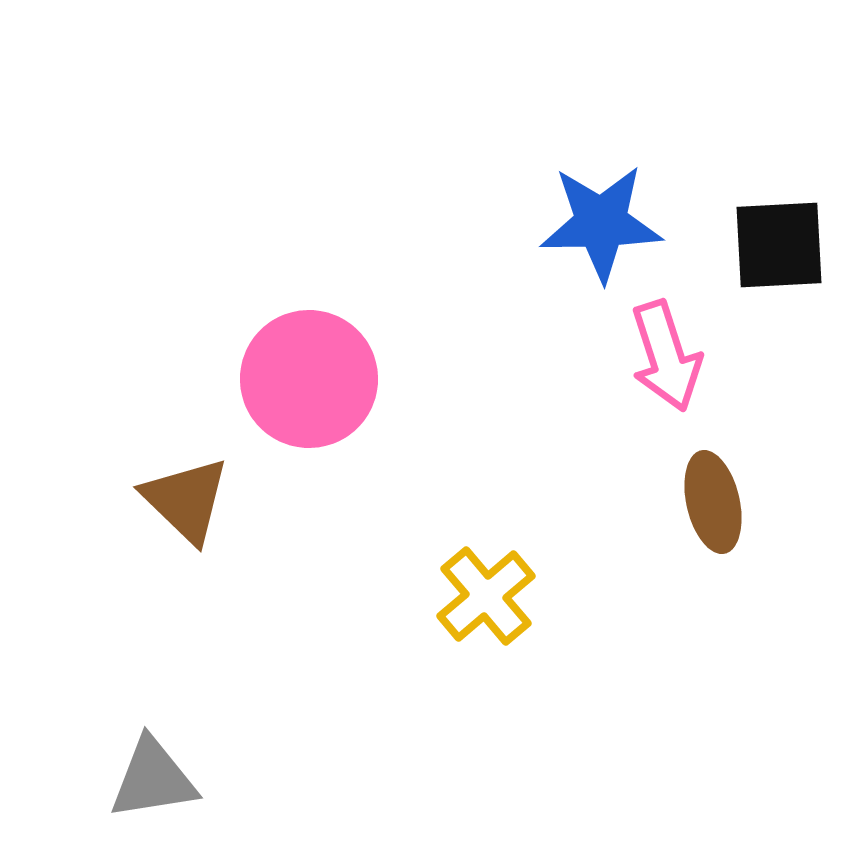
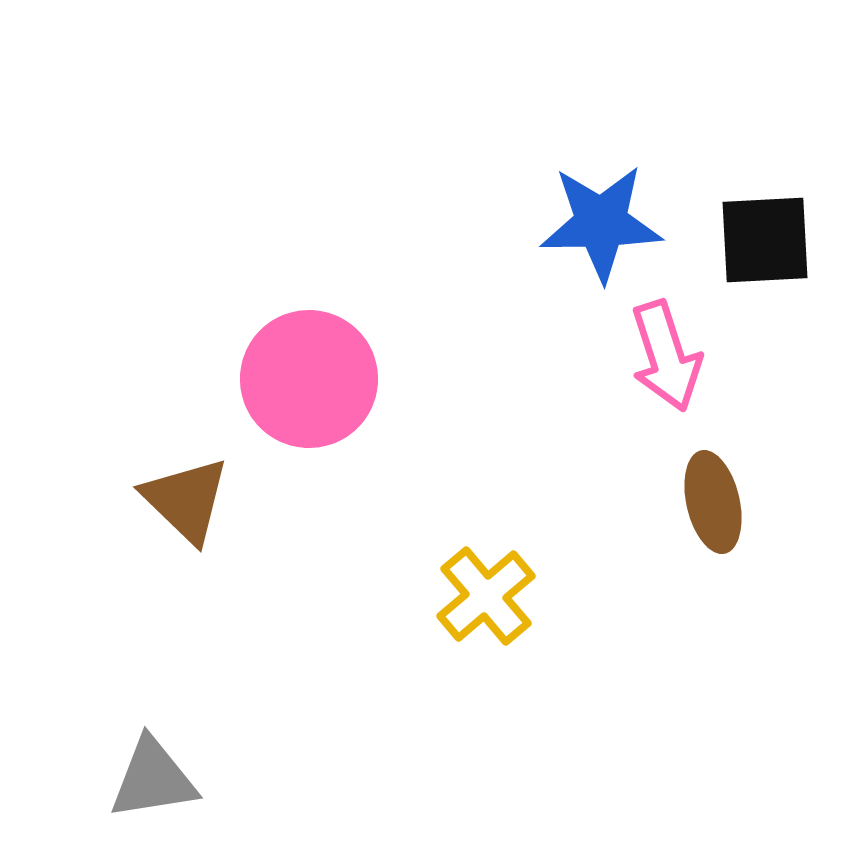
black square: moved 14 px left, 5 px up
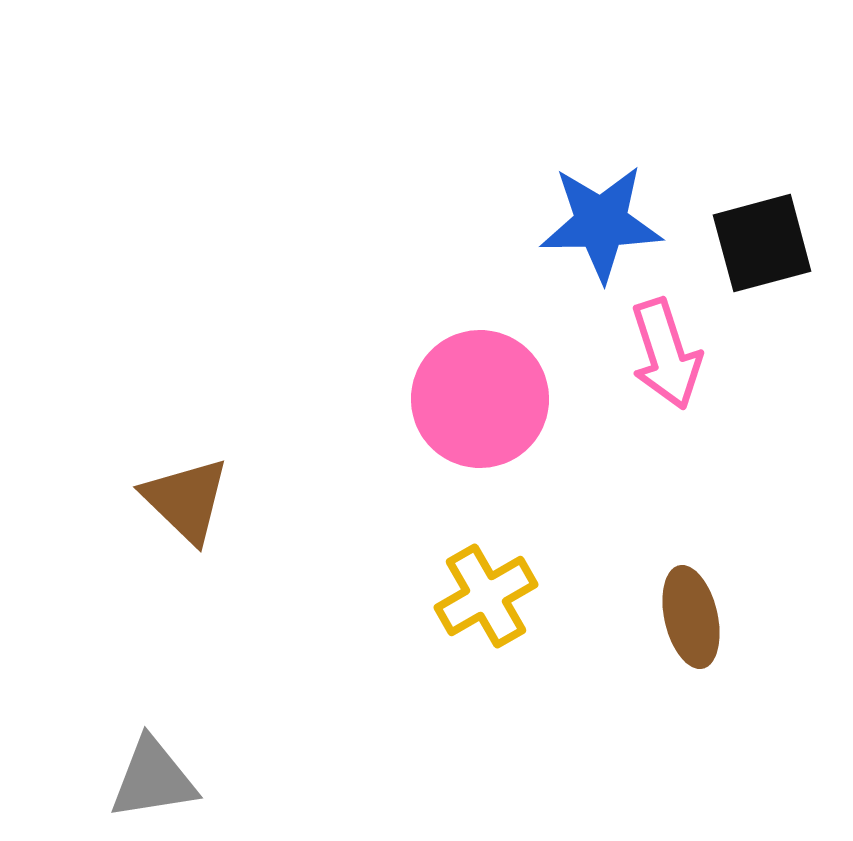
black square: moved 3 px left, 3 px down; rotated 12 degrees counterclockwise
pink arrow: moved 2 px up
pink circle: moved 171 px right, 20 px down
brown ellipse: moved 22 px left, 115 px down
yellow cross: rotated 10 degrees clockwise
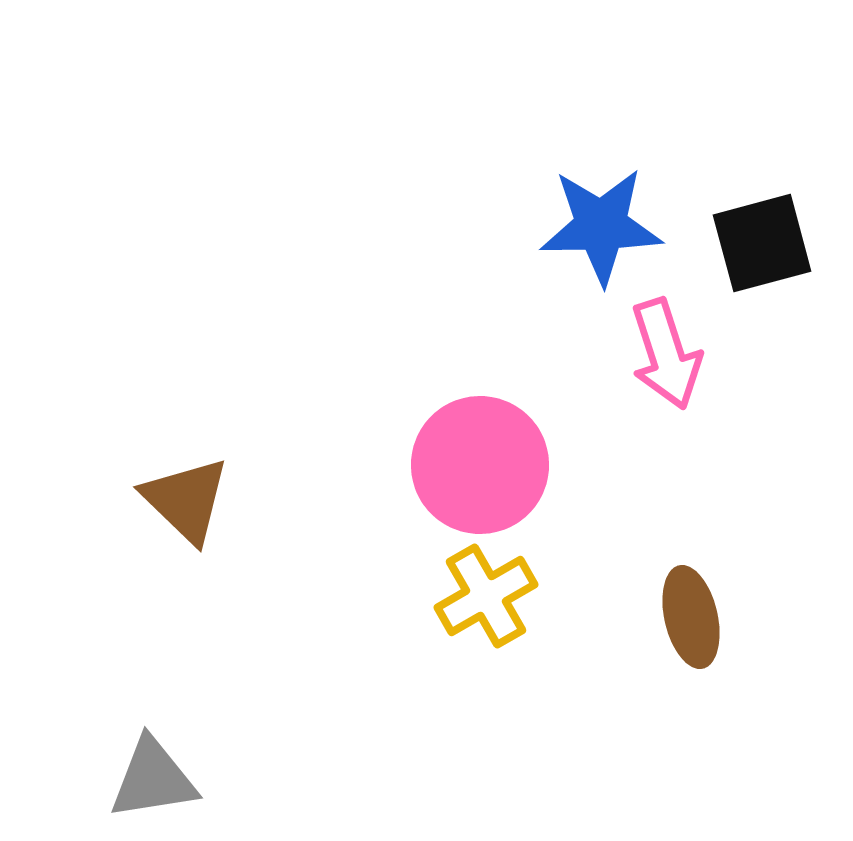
blue star: moved 3 px down
pink circle: moved 66 px down
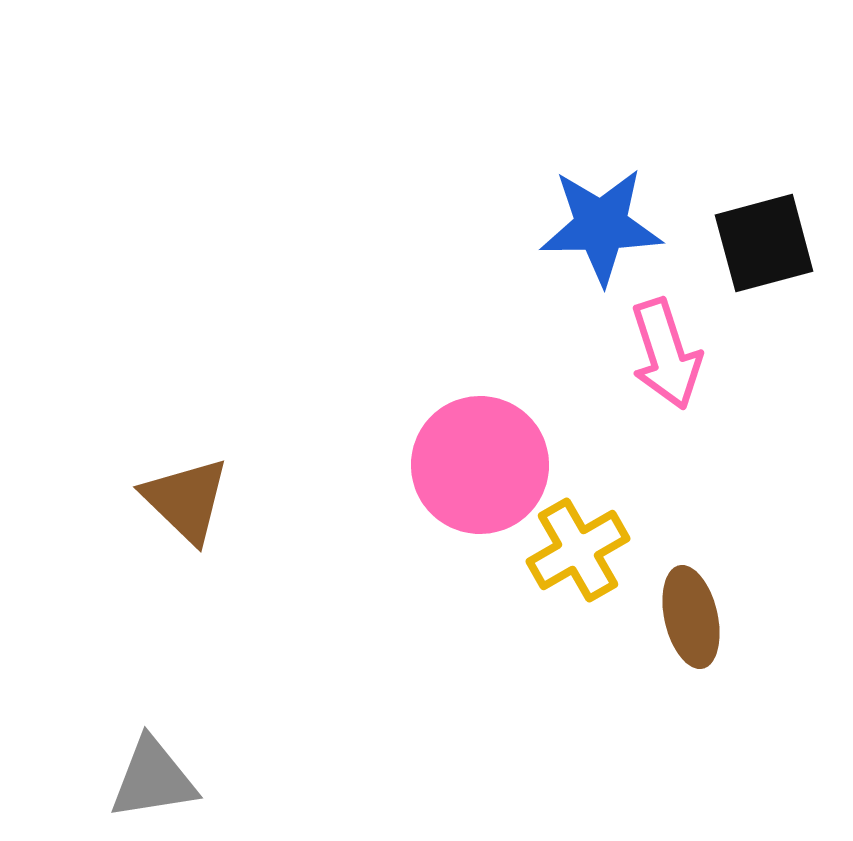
black square: moved 2 px right
yellow cross: moved 92 px right, 46 px up
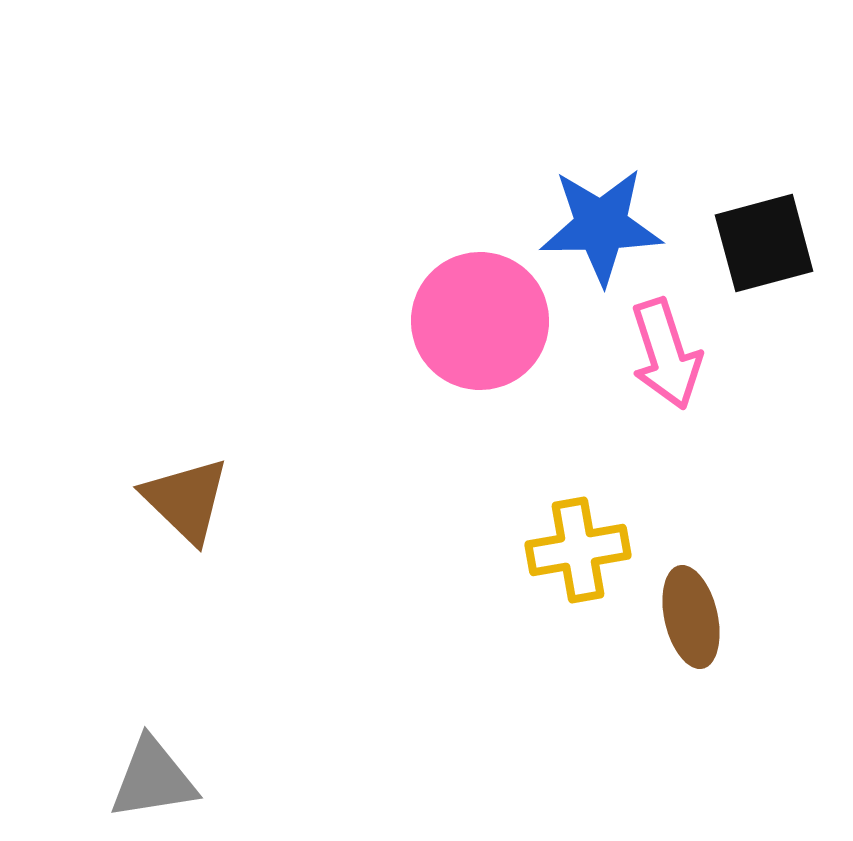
pink circle: moved 144 px up
yellow cross: rotated 20 degrees clockwise
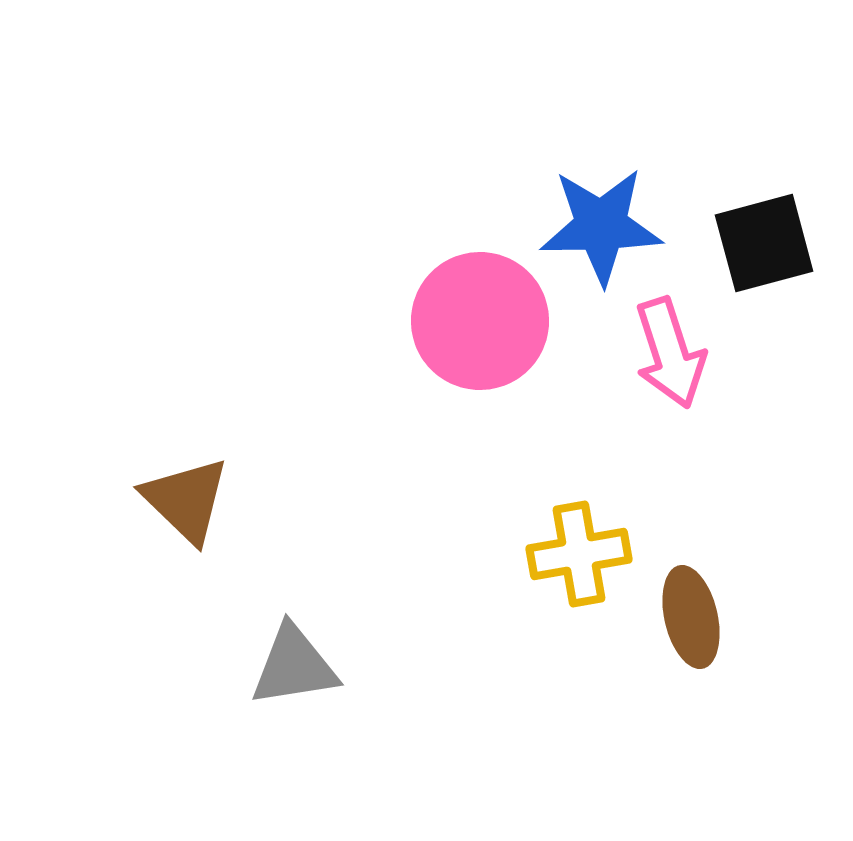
pink arrow: moved 4 px right, 1 px up
yellow cross: moved 1 px right, 4 px down
gray triangle: moved 141 px right, 113 px up
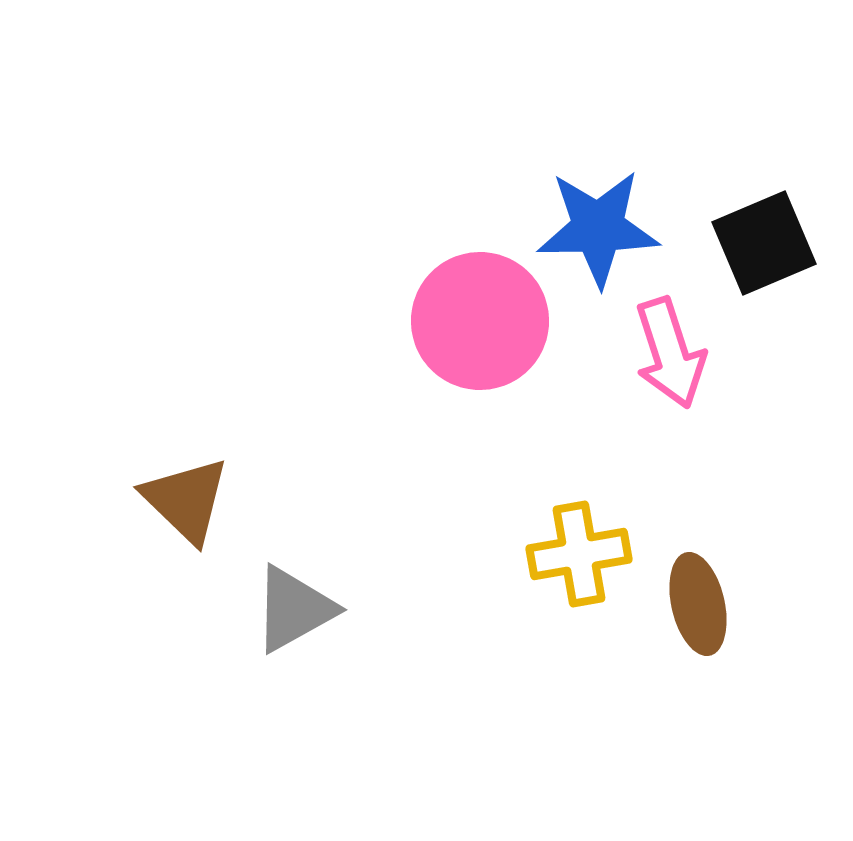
blue star: moved 3 px left, 2 px down
black square: rotated 8 degrees counterclockwise
brown ellipse: moved 7 px right, 13 px up
gray triangle: moved 57 px up; rotated 20 degrees counterclockwise
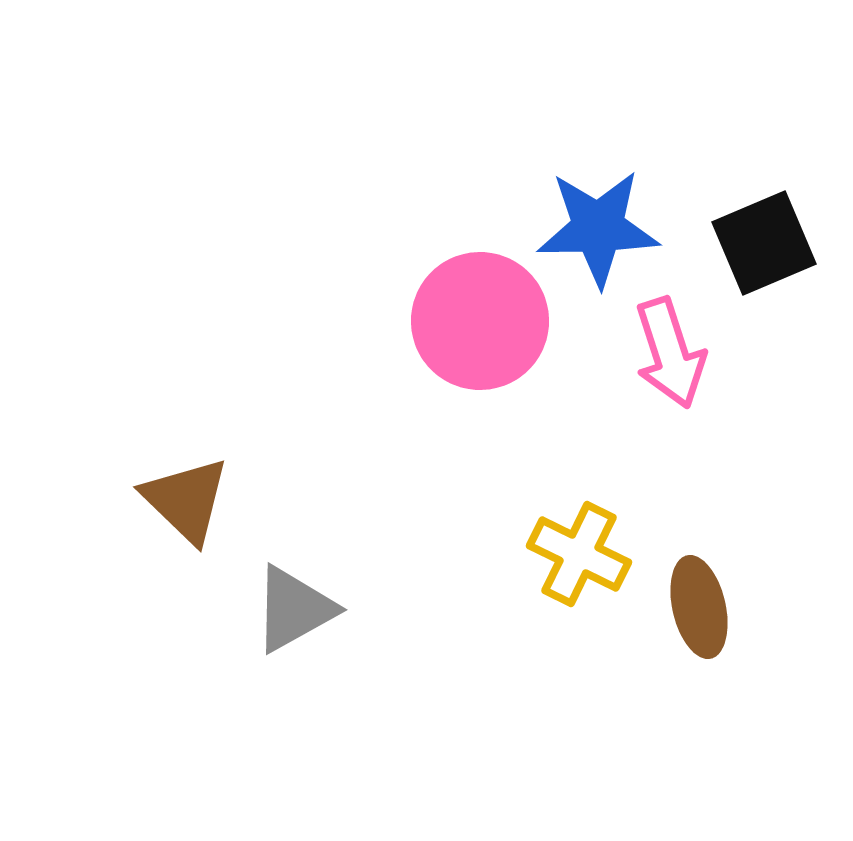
yellow cross: rotated 36 degrees clockwise
brown ellipse: moved 1 px right, 3 px down
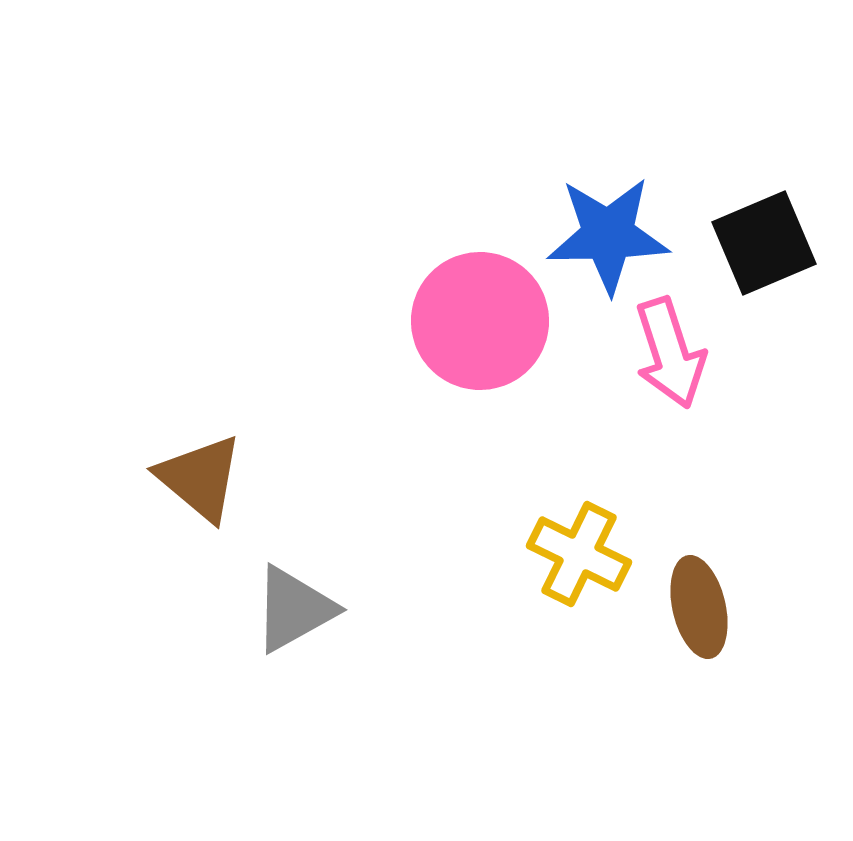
blue star: moved 10 px right, 7 px down
brown triangle: moved 14 px right, 22 px up; rotated 4 degrees counterclockwise
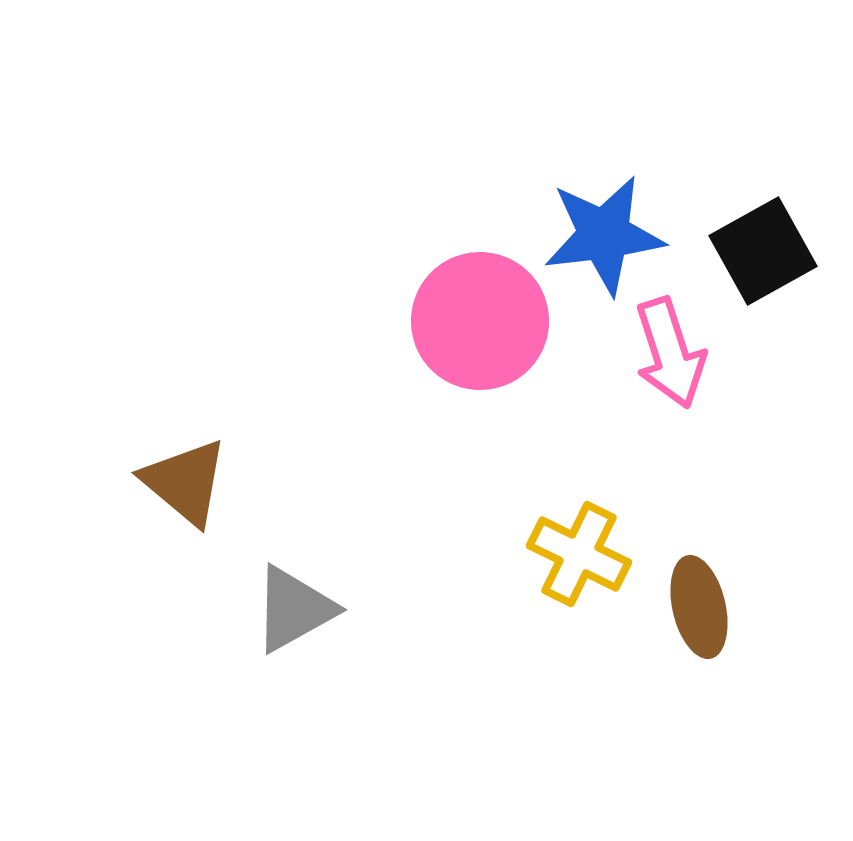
blue star: moved 4 px left; rotated 6 degrees counterclockwise
black square: moved 1 px left, 8 px down; rotated 6 degrees counterclockwise
brown triangle: moved 15 px left, 4 px down
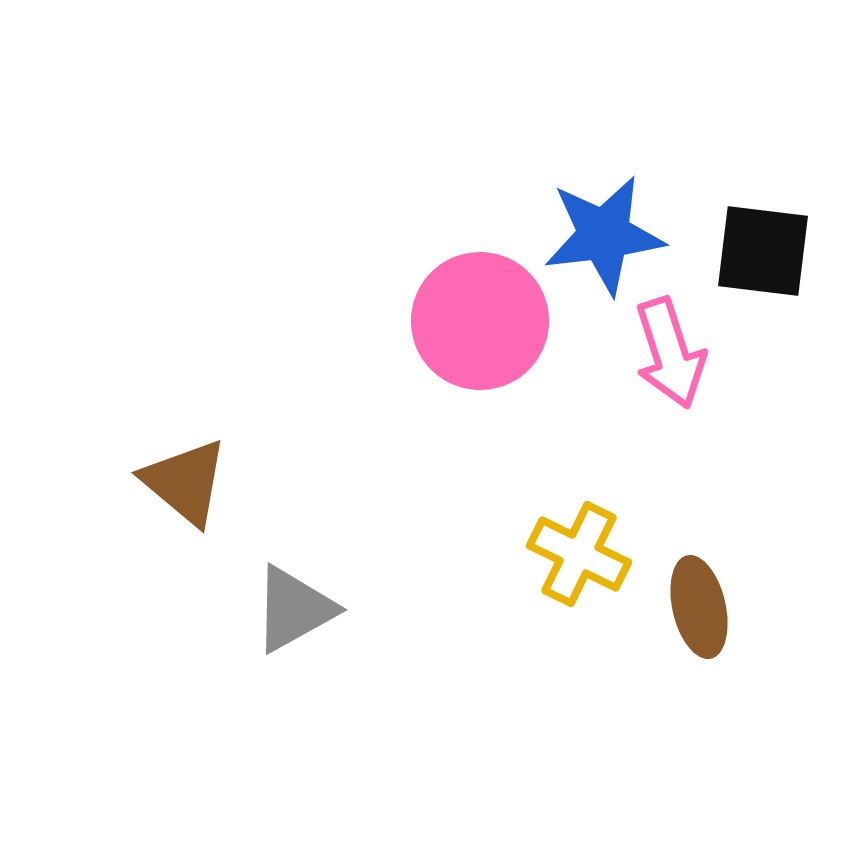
black square: rotated 36 degrees clockwise
